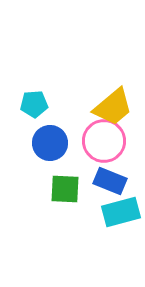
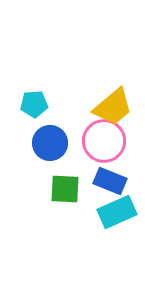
cyan rectangle: moved 4 px left; rotated 9 degrees counterclockwise
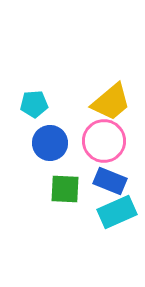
yellow trapezoid: moved 2 px left, 5 px up
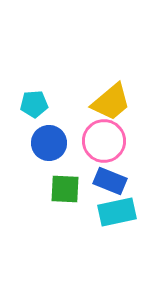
blue circle: moved 1 px left
cyan rectangle: rotated 12 degrees clockwise
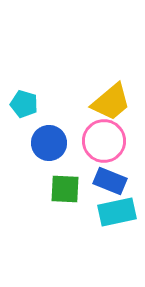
cyan pentagon: moved 10 px left; rotated 20 degrees clockwise
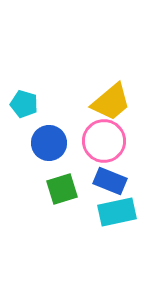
green square: moved 3 px left; rotated 20 degrees counterclockwise
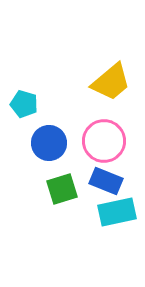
yellow trapezoid: moved 20 px up
blue rectangle: moved 4 px left
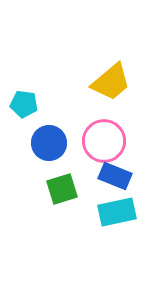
cyan pentagon: rotated 8 degrees counterclockwise
blue rectangle: moved 9 px right, 5 px up
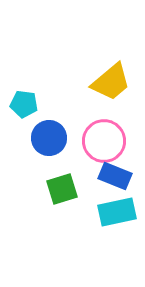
blue circle: moved 5 px up
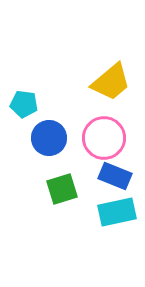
pink circle: moved 3 px up
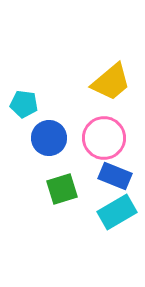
cyan rectangle: rotated 18 degrees counterclockwise
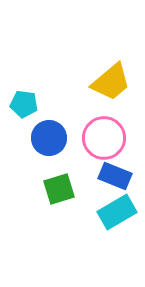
green square: moved 3 px left
